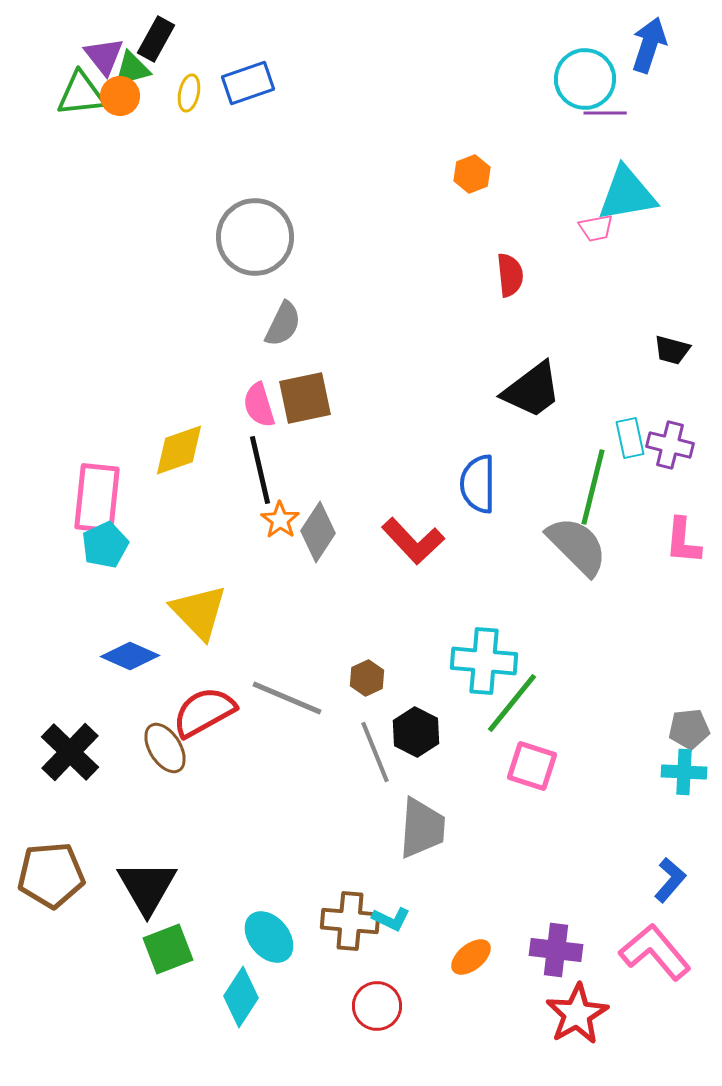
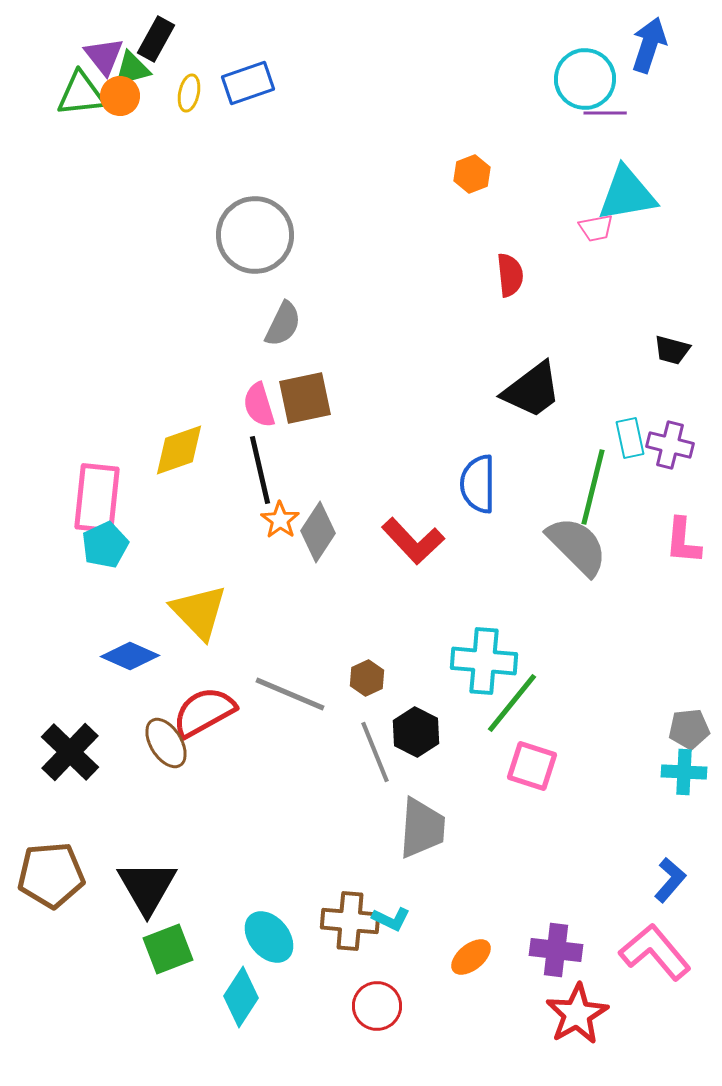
gray circle at (255, 237): moved 2 px up
gray line at (287, 698): moved 3 px right, 4 px up
brown ellipse at (165, 748): moved 1 px right, 5 px up
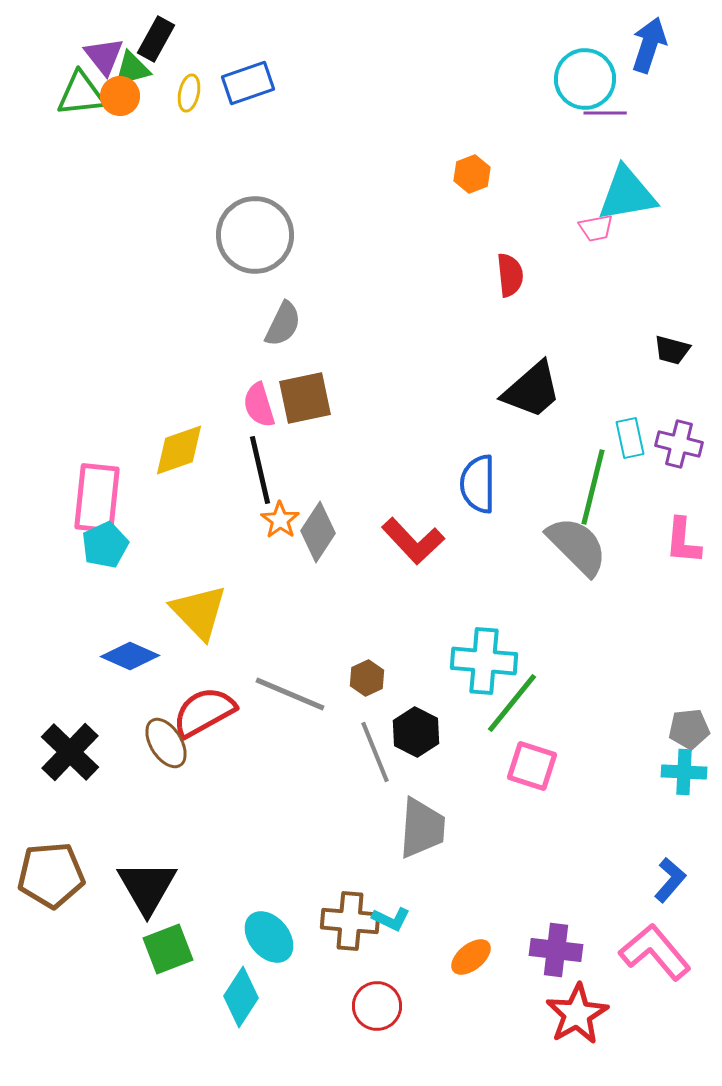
black trapezoid at (532, 390): rotated 4 degrees counterclockwise
purple cross at (670, 445): moved 9 px right, 1 px up
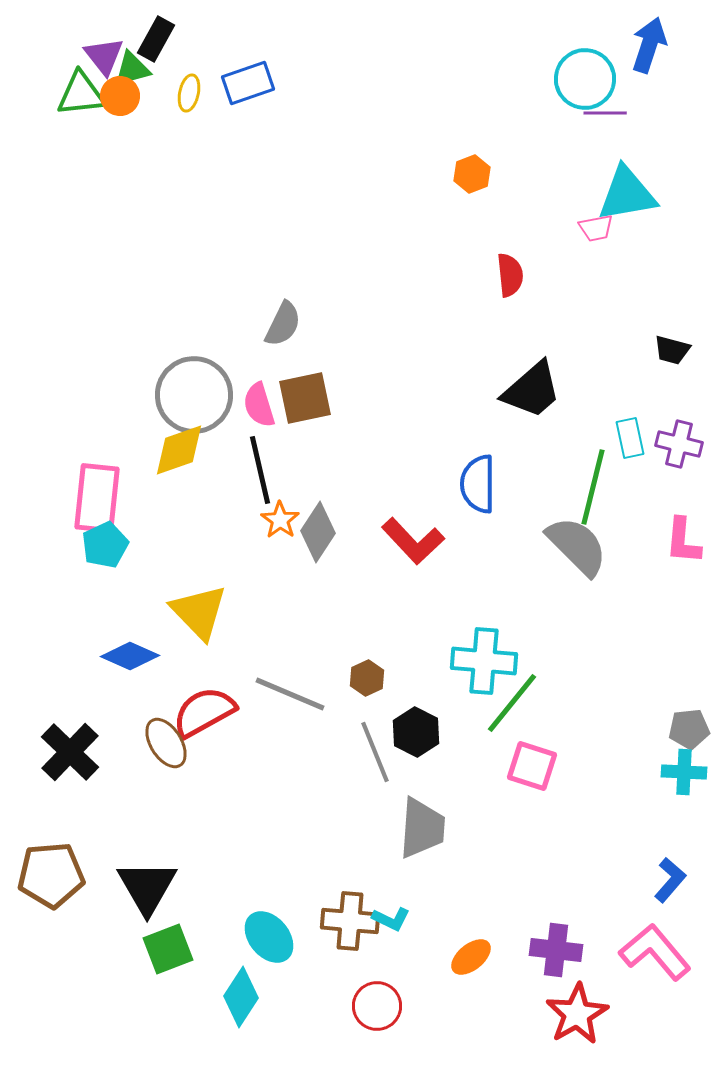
gray circle at (255, 235): moved 61 px left, 160 px down
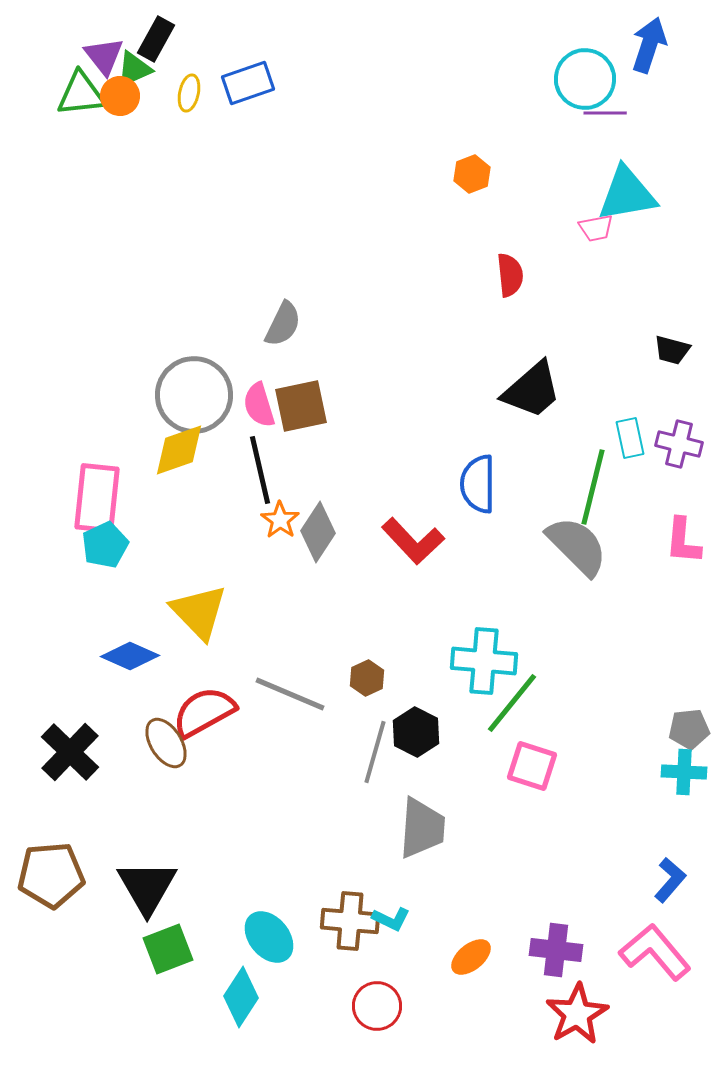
green triangle at (132, 69): moved 2 px right; rotated 9 degrees counterclockwise
brown square at (305, 398): moved 4 px left, 8 px down
gray line at (375, 752): rotated 38 degrees clockwise
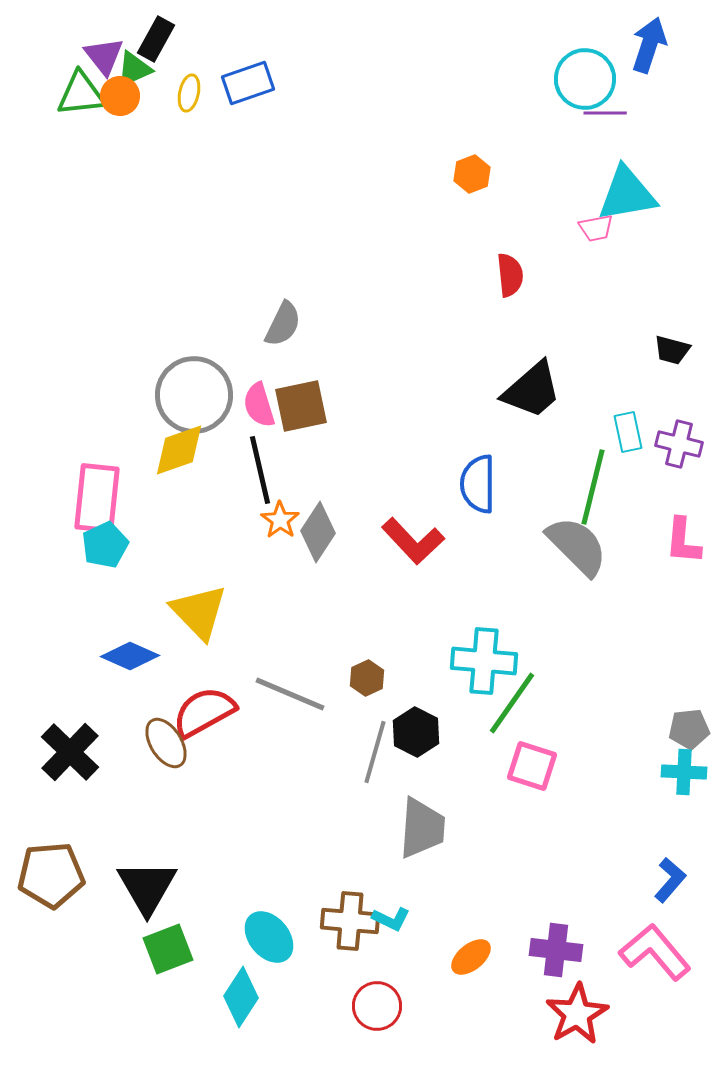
cyan rectangle at (630, 438): moved 2 px left, 6 px up
green line at (512, 703): rotated 4 degrees counterclockwise
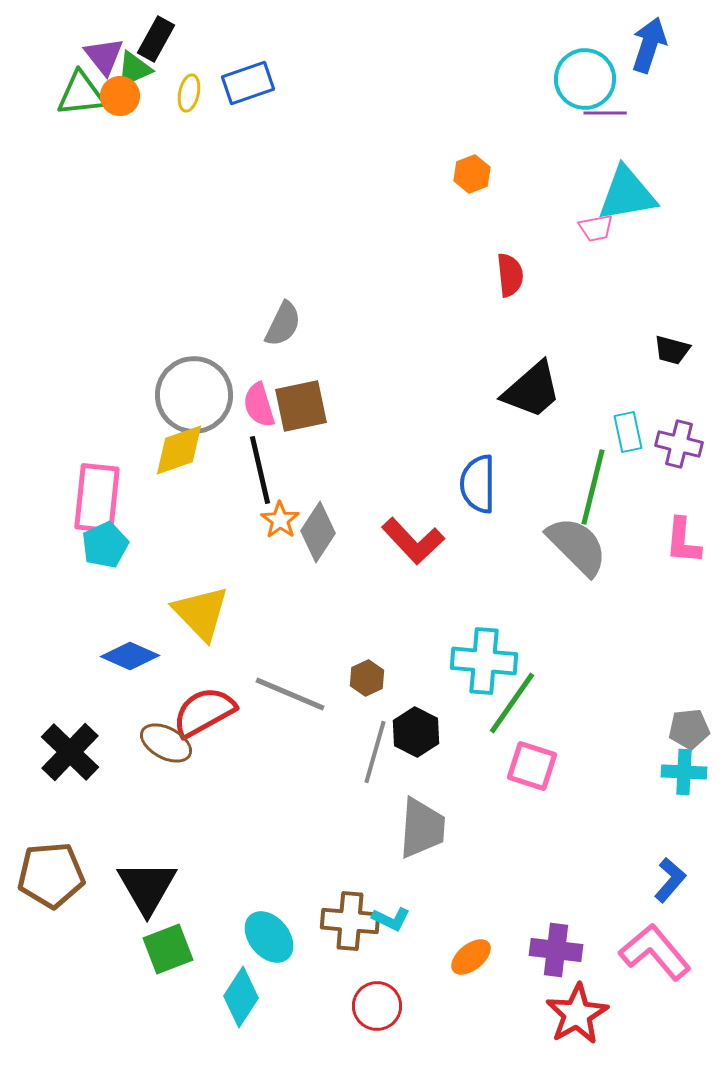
yellow triangle at (199, 612): moved 2 px right, 1 px down
brown ellipse at (166, 743): rotated 30 degrees counterclockwise
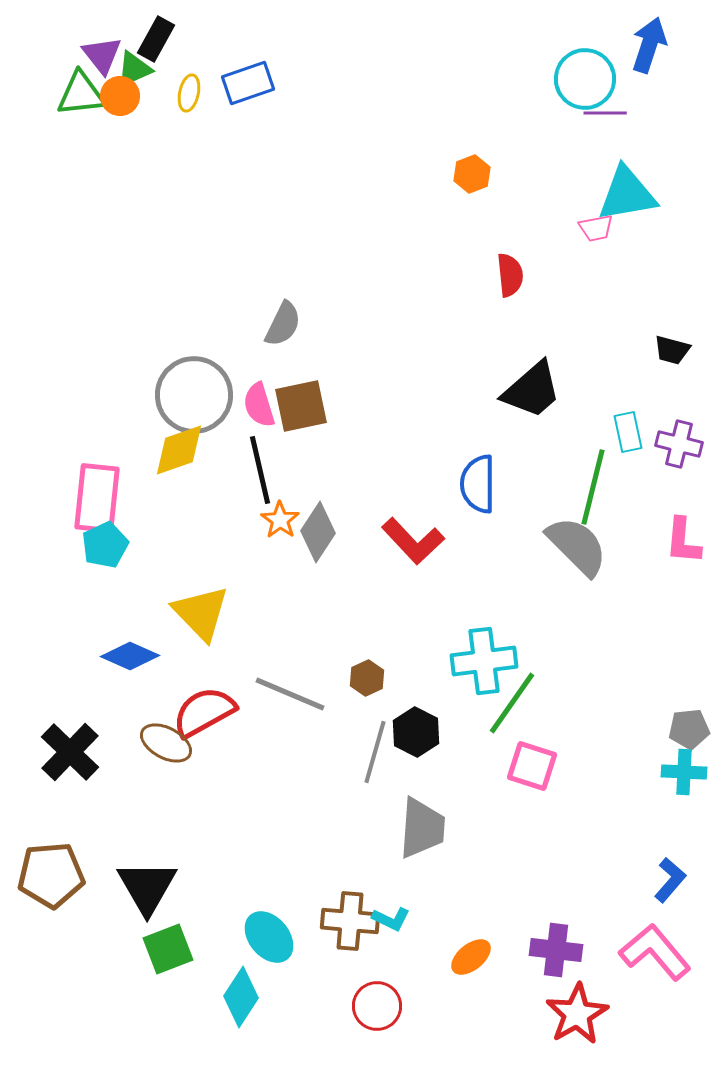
purple triangle at (104, 56): moved 2 px left, 1 px up
cyan cross at (484, 661): rotated 12 degrees counterclockwise
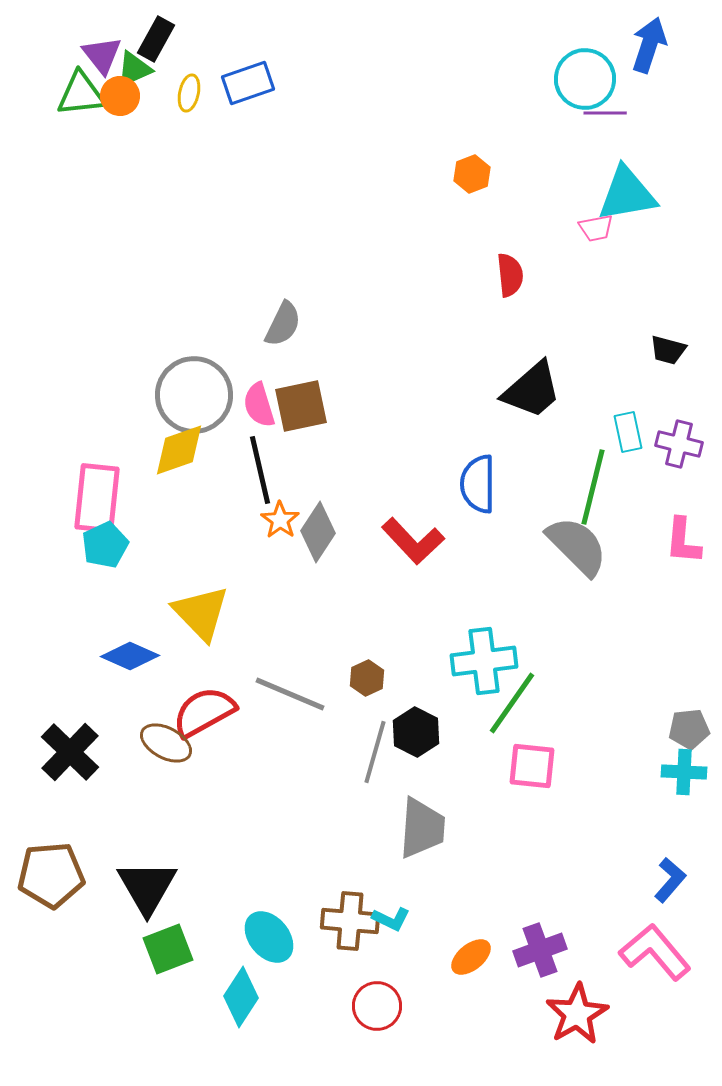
black trapezoid at (672, 350): moved 4 px left
pink square at (532, 766): rotated 12 degrees counterclockwise
purple cross at (556, 950): moved 16 px left; rotated 27 degrees counterclockwise
